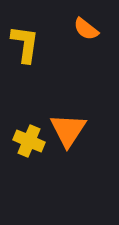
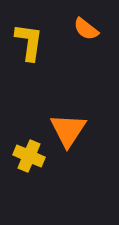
yellow L-shape: moved 4 px right, 2 px up
yellow cross: moved 15 px down
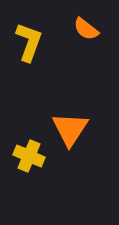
yellow L-shape: rotated 12 degrees clockwise
orange triangle: moved 2 px right, 1 px up
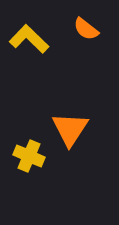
yellow L-shape: moved 3 px up; rotated 66 degrees counterclockwise
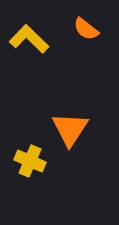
yellow cross: moved 1 px right, 5 px down
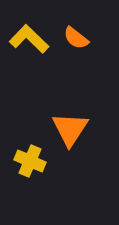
orange semicircle: moved 10 px left, 9 px down
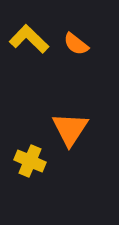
orange semicircle: moved 6 px down
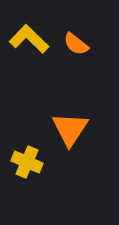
yellow cross: moved 3 px left, 1 px down
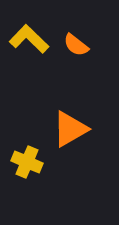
orange semicircle: moved 1 px down
orange triangle: rotated 27 degrees clockwise
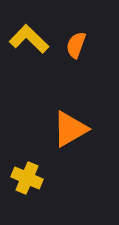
orange semicircle: rotated 72 degrees clockwise
yellow cross: moved 16 px down
